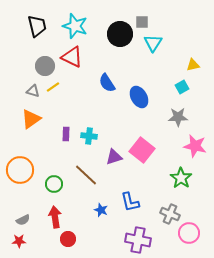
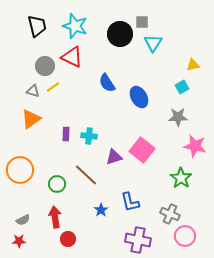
green circle: moved 3 px right
blue star: rotated 16 degrees clockwise
pink circle: moved 4 px left, 3 px down
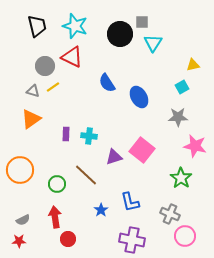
purple cross: moved 6 px left
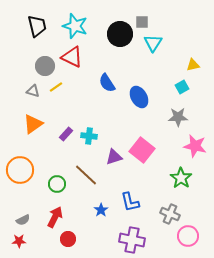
yellow line: moved 3 px right
orange triangle: moved 2 px right, 5 px down
purple rectangle: rotated 40 degrees clockwise
red arrow: rotated 35 degrees clockwise
pink circle: moved 3 px right
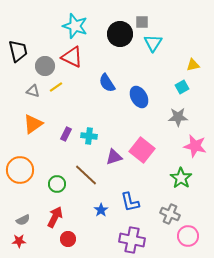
black trapezoid: moved 19 px left, 25 px down
purple rectangle: rotated 16 degrees counterclockwise
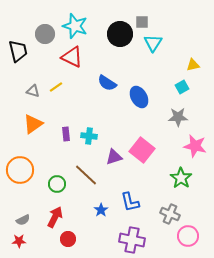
gray circle: moved 32 px up
blue semicircle: rotated 24 degrees counterclockwise
purple rectangle: rotated 32 degrees counterclockwise
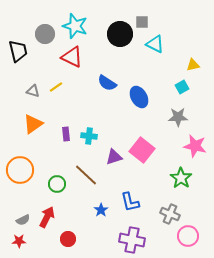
cyan triangle: moved 2 px right, 1 px down; rotated 36 degrees counterclockwise
red arrow: moved 8 px left
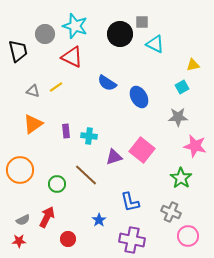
purple rectangle: moved 3 px up
blue star: moved 2 px left, 10 px down
gray cross: moved 1 px right, 2 px up
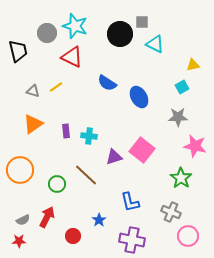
gray circle: moved 2 px right, 1 px up
red circle: moved 5 px right, 3 px up
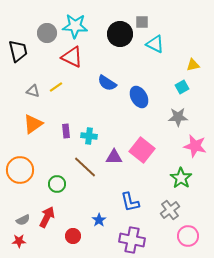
cyan star: rotated 15 degrees counterclockwise
purple triangle: rotated 18 degrees clockwise
brown line: moved 1 px left, 8 px up
gray cross: moved 1 px left, 2 px up; rotated 30 degrees clockwise
